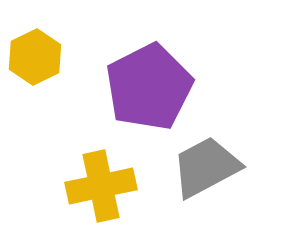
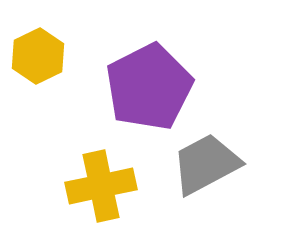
yellow hexagon: moved 3 px right, 1 px up
gray trapezoid: moved 3 px up
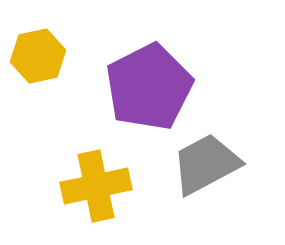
yellow hexagon: rotated 14 degrees clockwise
yellow cross: moved 5 px left
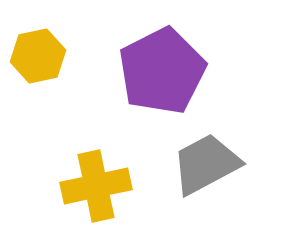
purple pentagon: moved 13 px right, 16 px up
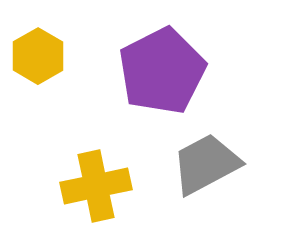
yellow hexagon: rotated 18 degrees counterclockwise
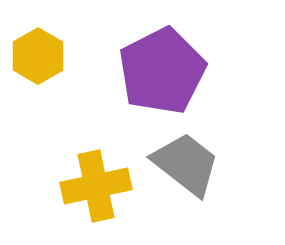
gray trapezoid: moved 20 px left; rotated 66 degrees clockwise
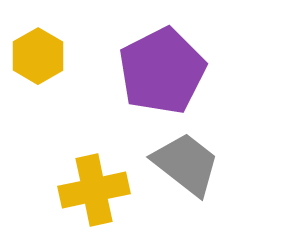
yellow cross: moved 2 px left, 4 px down
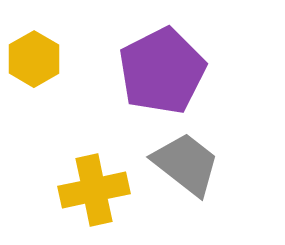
yellow hexagon: moved 4 px left, 3 px down
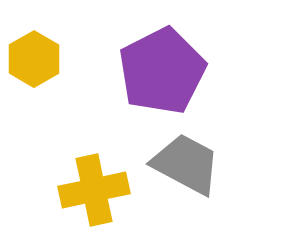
gray trapezoid: rotated 10 degrees counterclockwise
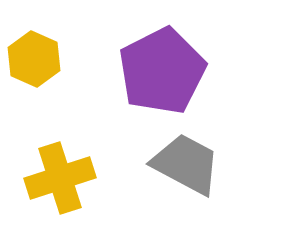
yellow hexagon: rotated 6 degrees counterclockwise
yellow cross: moved 34 px left, 12 px up; rotated 6 degrees counterclockwise
